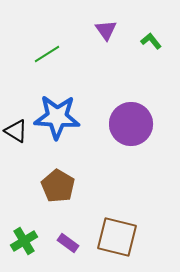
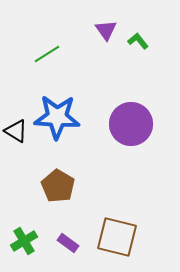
green L-shape: moved 13 px left
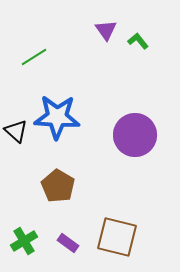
green line: moved 13 px left, 3 px down
purple circle: moved 4 px right, 11 px down
black triangle: rotated 10 degrees clockwise
